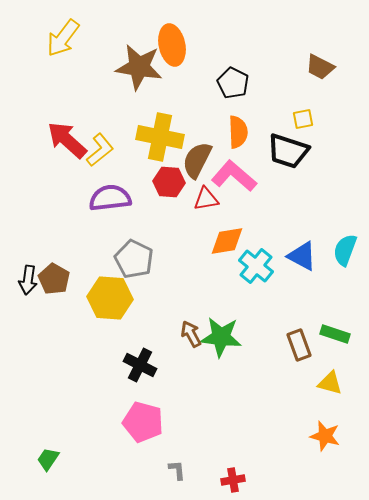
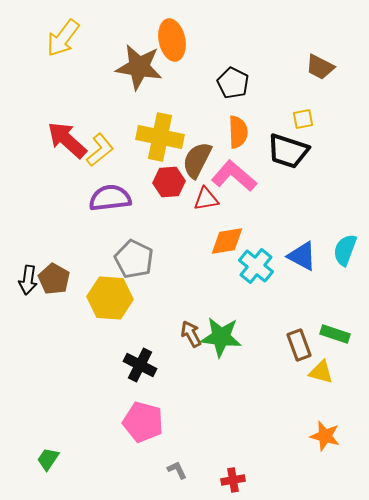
orange ellipse: moved 5 px up
red hexagon: rotated 8 degrees counterclockwise
yellow triangle: moved 9 px left, 11 px up
gray L-shape: rotated 20 degrees counterclockwise
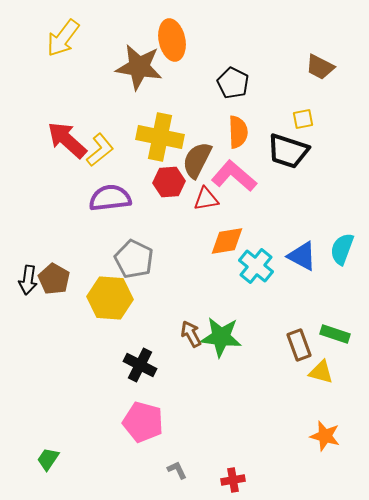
cyan semicircle: moved 3 px left, 1 px up
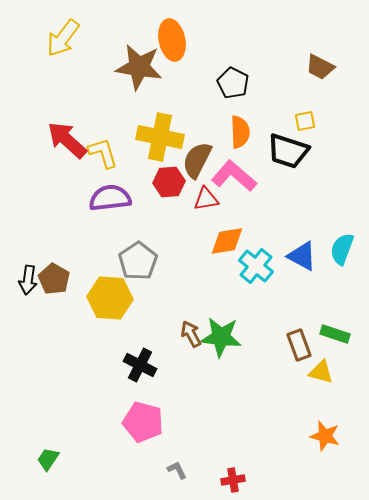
yellow square: moved 2 px right, 2 px down
orange semicircle: moved 2 px right
yellow L-shape: moved 3 px right, 3 px down; rotated 68 degrees counterclockwise
gray pentagon: moved 4 px right, 2 px down; rotated 12 degrees clockwise
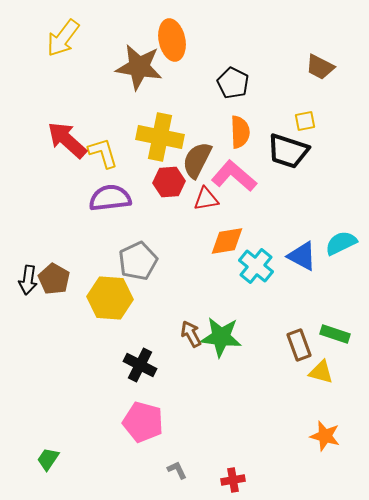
cyan semicircle: moved 1 px left, 6 px up; rotated 44 degrees clockwise
gray pentagon: rotated 9 degrees clockwise
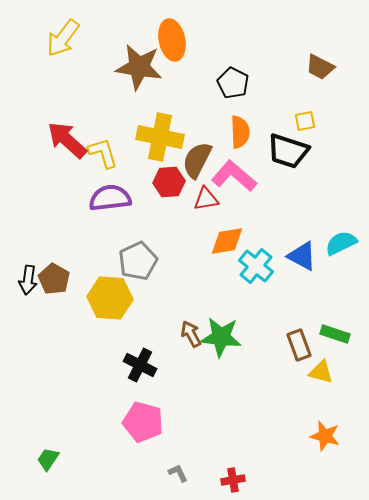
gray L-shape: moved 1 px right, 3 px down
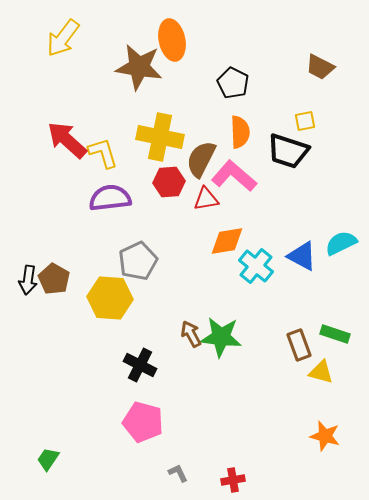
brown semicircle: moved 4 px right, 1 px up
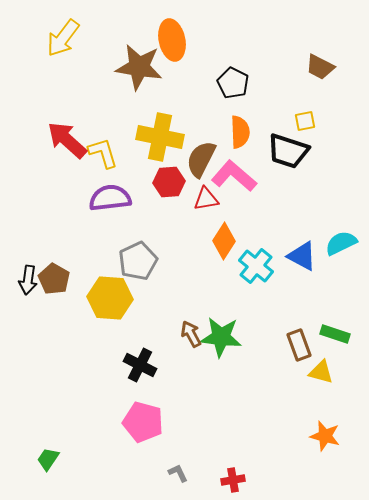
orange diamond: moved 3 px left; rotated 48 degrees counterclockwise
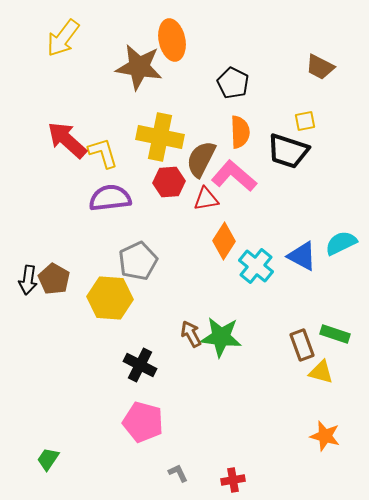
brown rectangle: moved 3 px right
